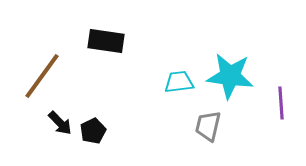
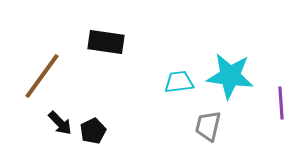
black rectangle: moved 1 px down
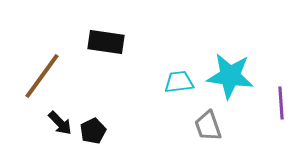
gray trapezoid: rotated 32 degrees counterclockwise
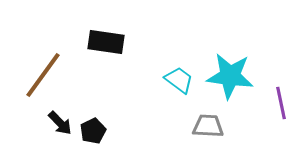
brown line: moved 1 px right, 1 px up
cyan trapezoid: moved 2 px up; rotated 44 degrees clockwise
purple line: rotated 8 degrees counterclockwise
gray trapezoid: rotated 112 degrees clockwise
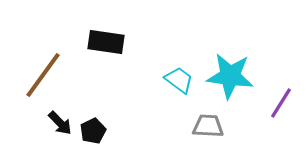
purple line: rotated 44 degrees clockwise
